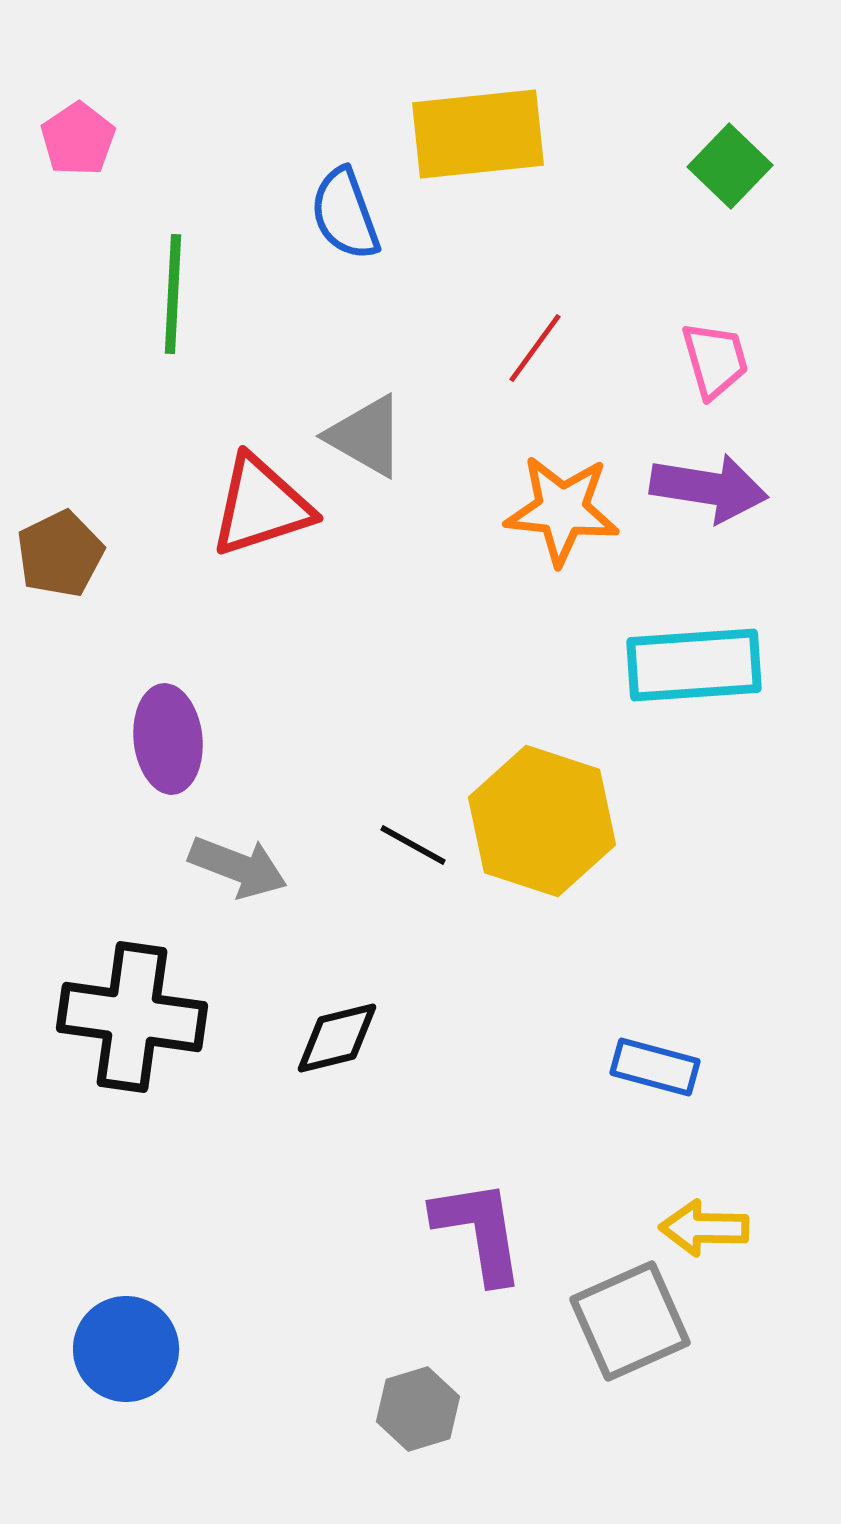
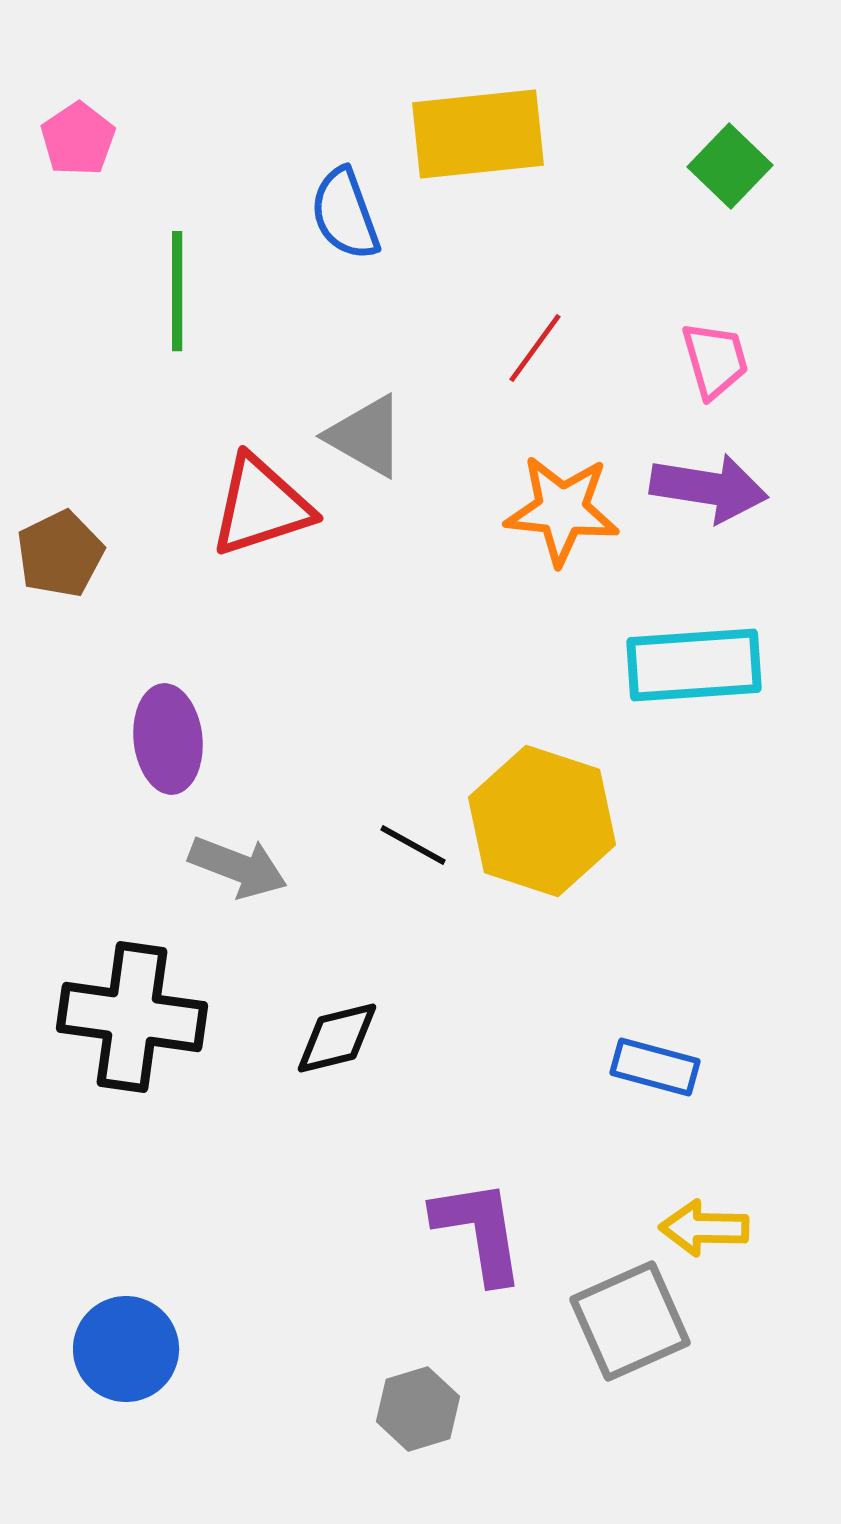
green line: moved 4 px right, 3 px up; rotated 3 degrees counterclockwise
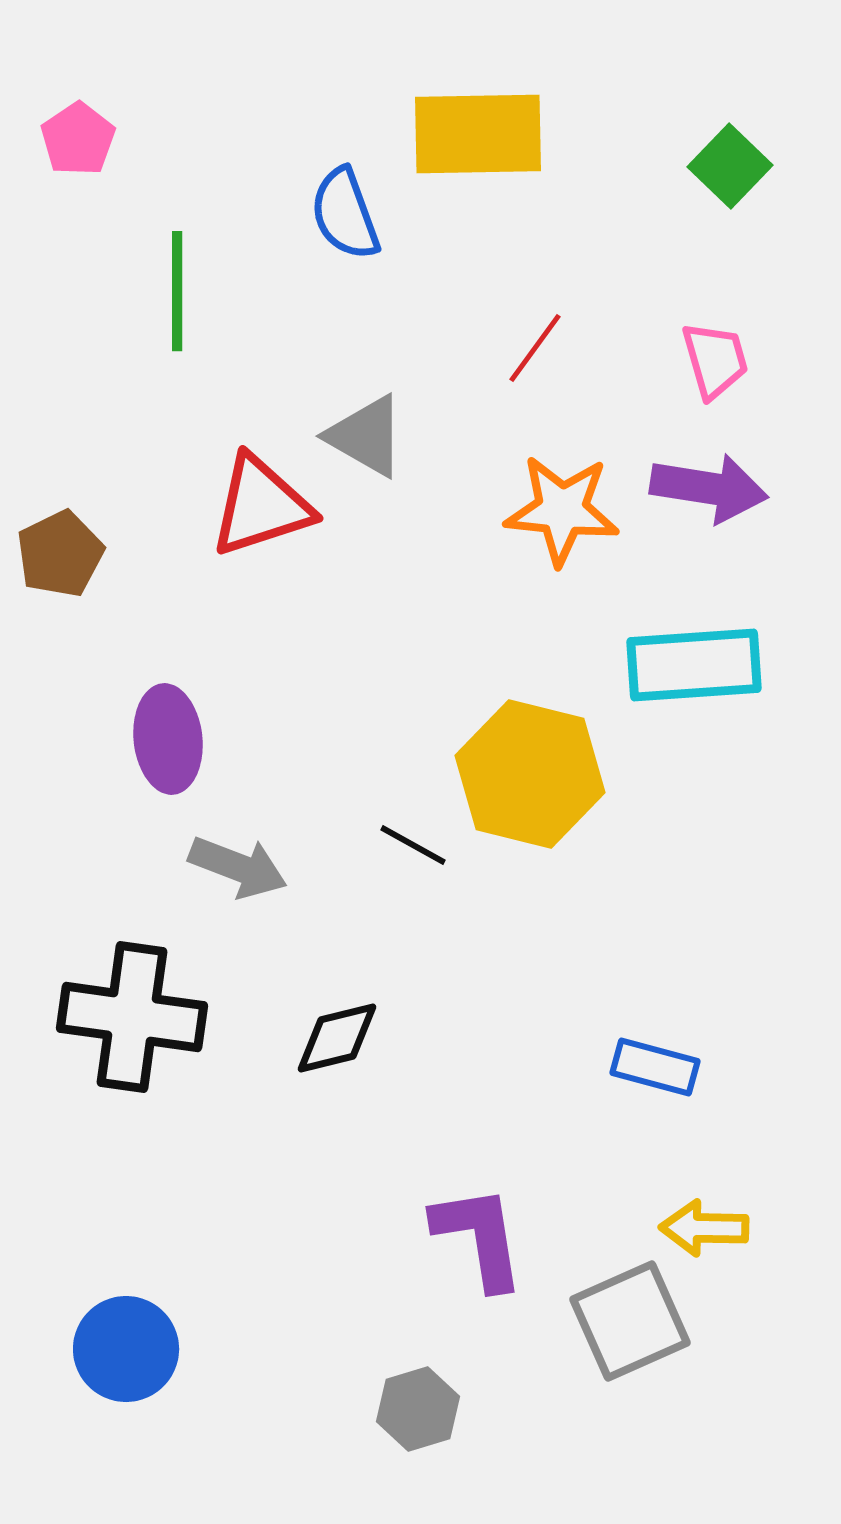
yellow rectangle: rotated 5 degrees clockwise
yellow hexagon: moved 12 px left, 47 px up; rotated 4 degrees counterclockwise
purple L-shape: moved 6 px down
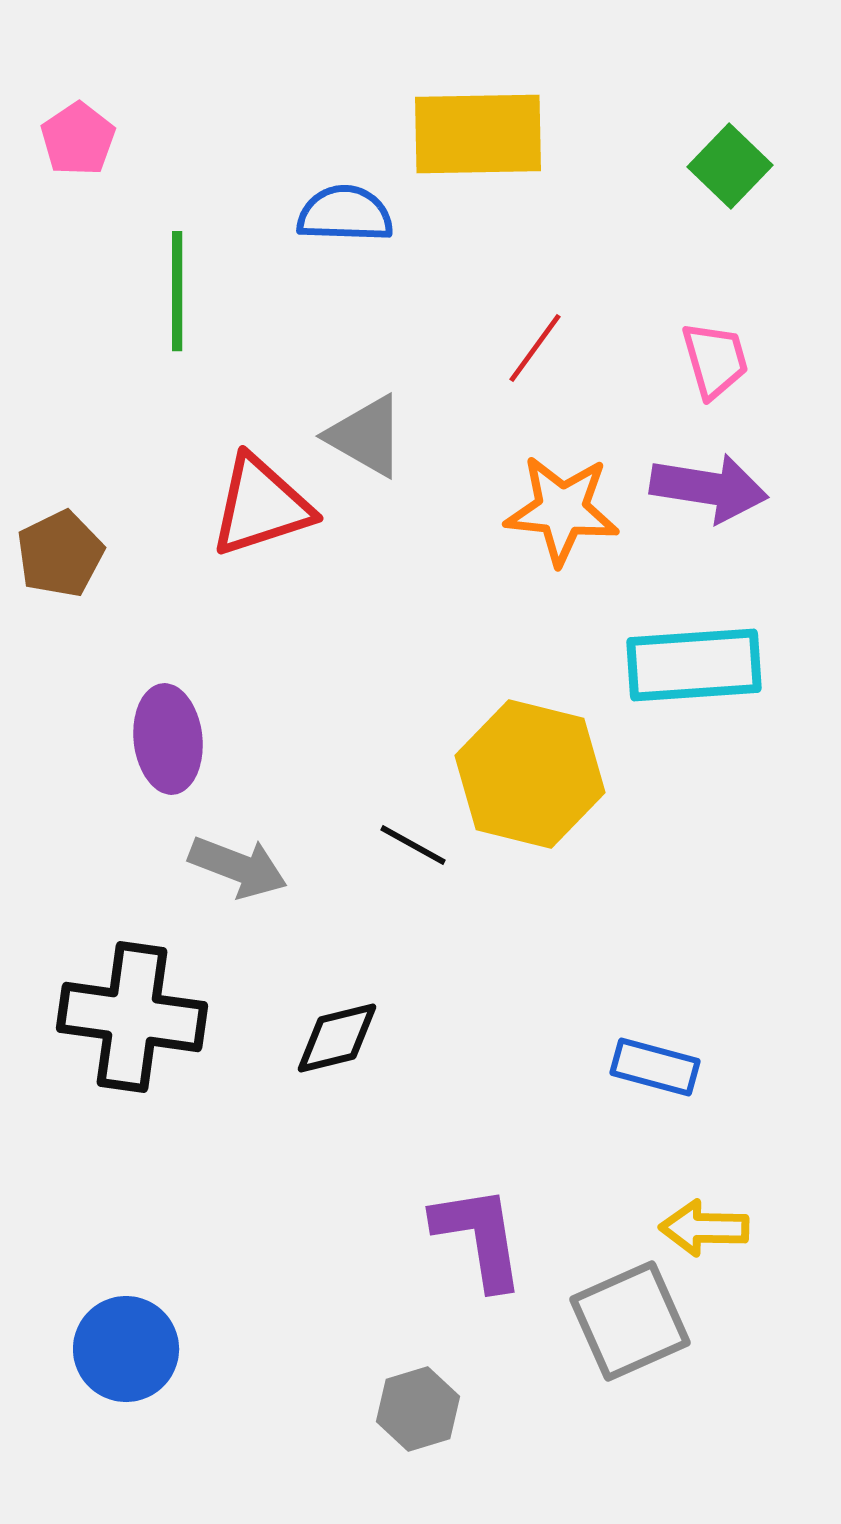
blue semicircle: rotated 112 degrees clockwise
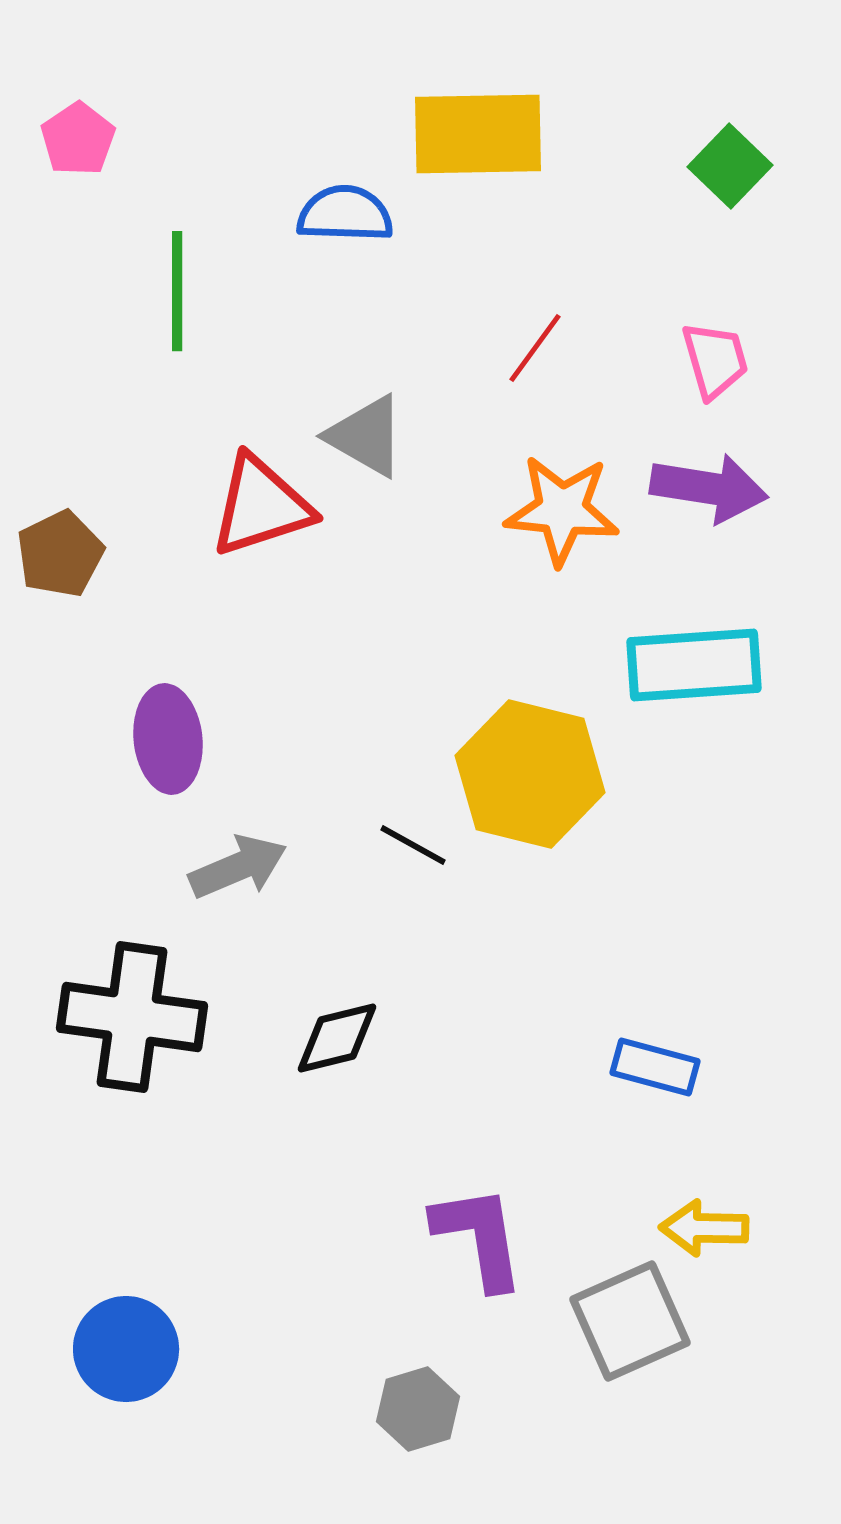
gray arrow: rotated 44 degrees counterclockwise
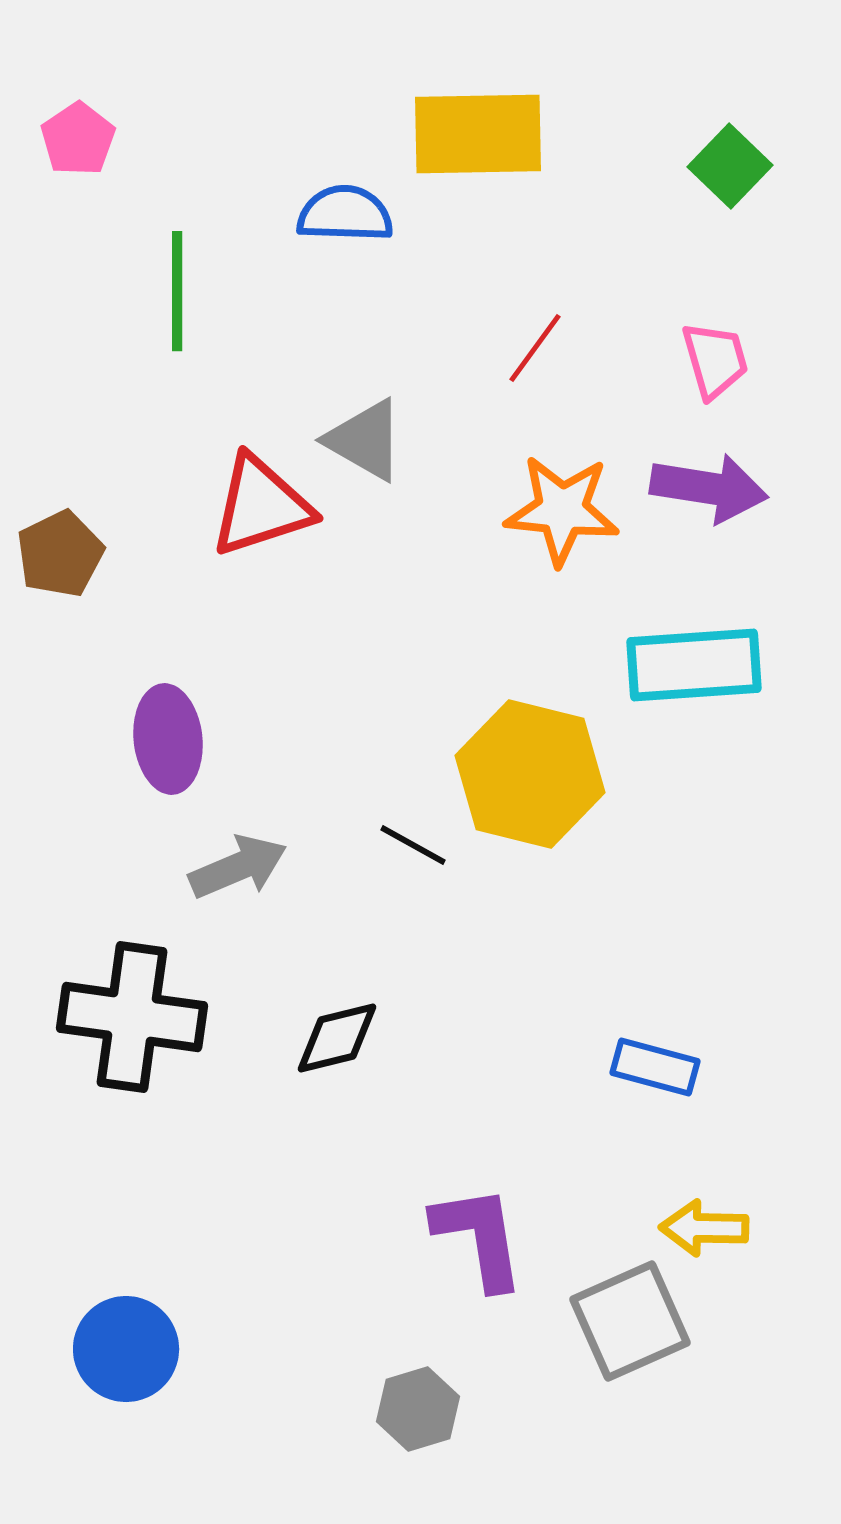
gray triangle: moved 1 px left, 4 px down
